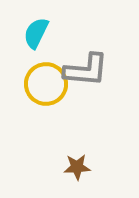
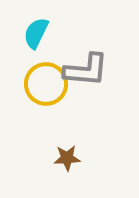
brown star: moved 10 px left, 9 px up
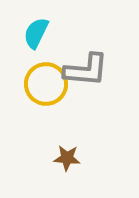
brown star: rotated 8 degrees clockwise
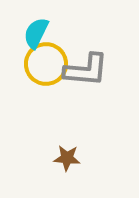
yellow circle: moved 20 px up
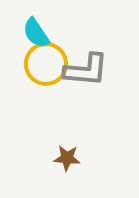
cyan semicircle: rotated 60 degrees counterclockwise
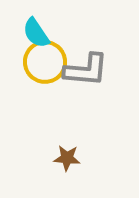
yellow circle: moved 1 px left, 2 px up
